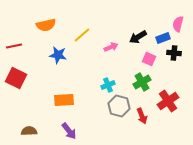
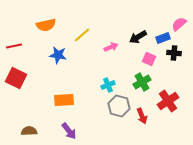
pink semicircle: moved 1 px right; rotated 35 degrees clockwise
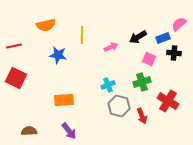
yellow line: rotated 48 degrees counterclockwise
green cross: rotated 12 degrees clockwise
red cross: rotated 25 degrees counterclockwise
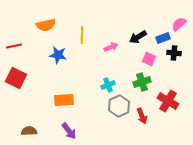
gray hexagon: rotated 20 degrees clockwise
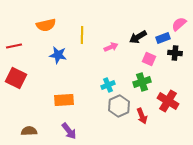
black cross: moved 1 px right
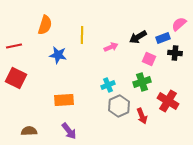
orange semicircle: moved 1 px left; rotated 60 degrees counterclockwise
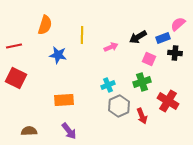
pink semicircle: moved 1 px left
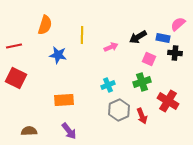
blue rectangle: rotated 32 degrees clockwise
gray hexagon: moved 4 px down
